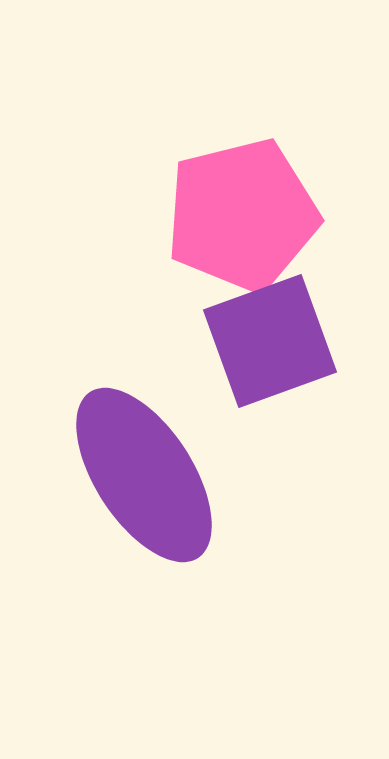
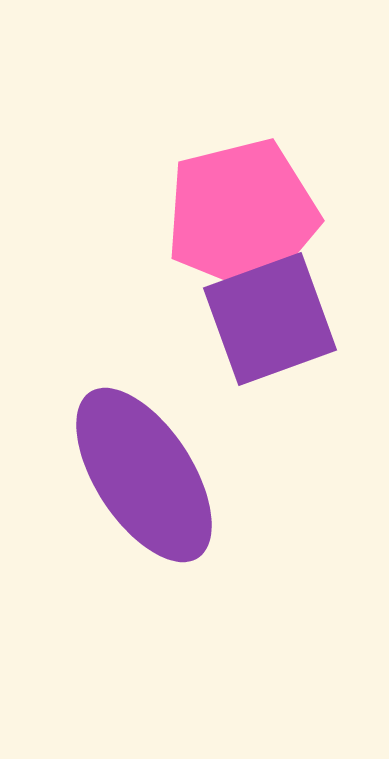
purple square: moved 22 px up
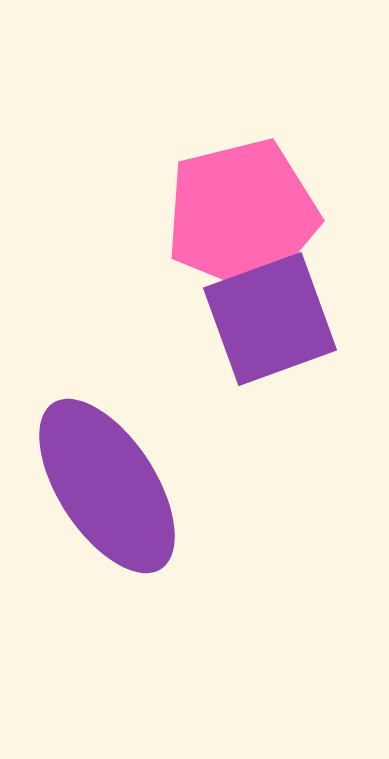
purple ellipse: moved 37 px left, 11 px down
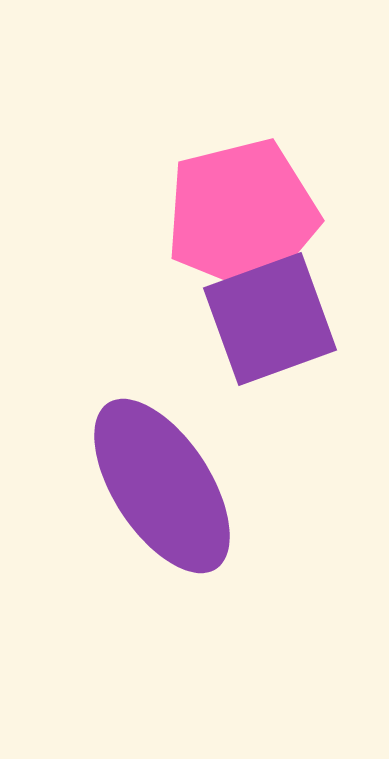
purple ellipse: moved 55 px right
